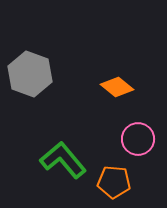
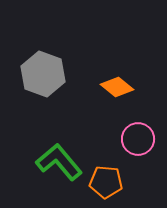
gray hexagon: moved 13 px right
green L-shape: moved 4 px left, 2 px down
orange pentagon: moved 8 px left
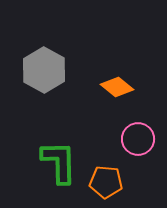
gray hexagon: moved 1 px right, 4 px up; rotated 9 degrees clockwise
green L-shape: rotated 39 degrees clockwise
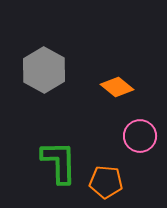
pink circle: moved 2 px right, 3 px up
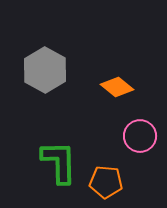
gray hexagon: moved 1 px right
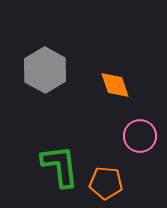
orange diamond: moved 2 px left, 2 px up; rotated 32 degrees clockwise
green L-shape: moved 1 px right, 4 px down; rotated 6 degrees counterclockwise
orange pentagon: moved 1 px down
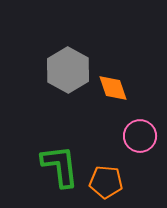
gray hexagon: moved 23 px right
orange diamond: moved 2 px left, 3 px down
orange pentagon: moved 1 px up
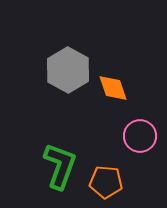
green L-shape: rotated 27 degrees clockwise
